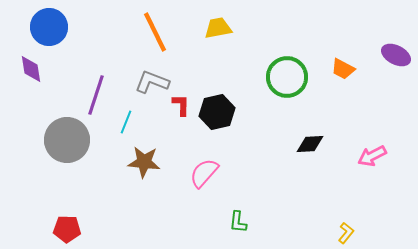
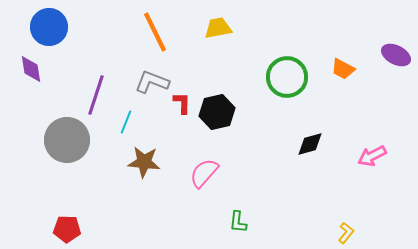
red L-shape: moved 1 px right, 2 px up
black diamond: rotated 12 degrees counterclockwise
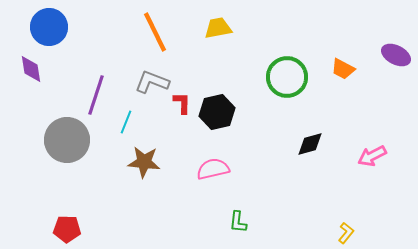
pink semicircle: moved 9 px right, 4 px up; rotated 36 degrees clockwise
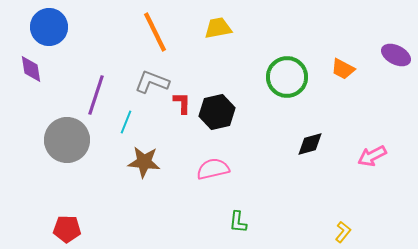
yellow L-shape: moved 3 px left, 1 px up
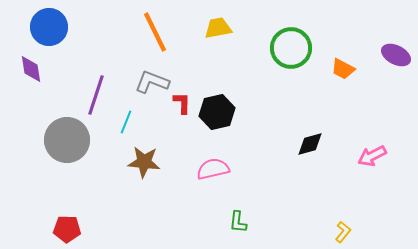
green circle: moved 4 px right, 29 px up
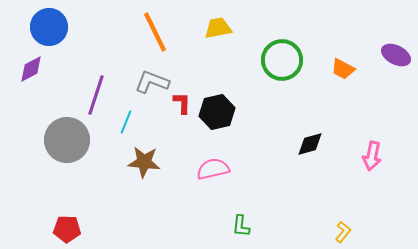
green circle: moved 9 px left, 12 px down
purple diamond: rotated 72 degrees clockwise
pink arrow: rotated 52 degrees counterclockwise
green L-shape: moved 3 px right, 4 px down
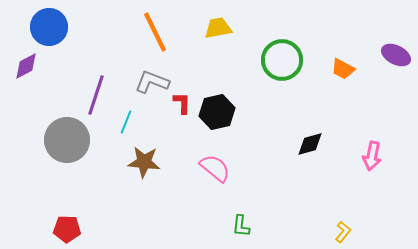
purple diamond: moved 5 px left, 3 px up
pink semicircle: moved 2 px right, 1 px up; rotated 52 degrees clockwise
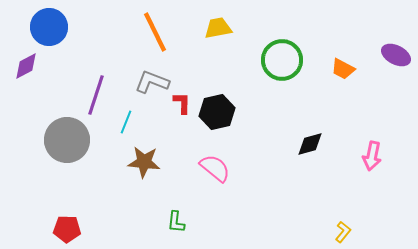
green L-shape: moved 65 px left, 4 px up
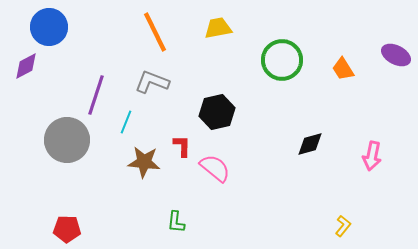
orange trapezoid: rotated 30 degrees clockwise
red L-shape: moved 43 px down
yellow L-shape: moved 6 px up
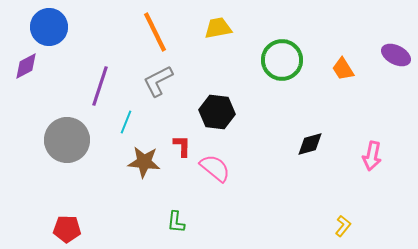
gray L-shape: moved 6 px right, 1 px up; rotated 48 degrees counterclockwise
purple line: moved 4 px right, 9 px up
black hexagon: rotated 20 degrees clockwise
